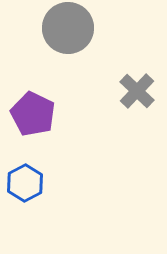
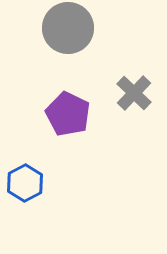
gray cross: moved 3 px left, 2 px down
purple pentagon: moved 35 px right
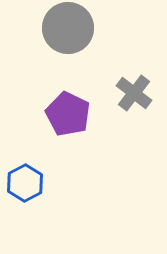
gray cross: rotated 6 degrees counterclockwise
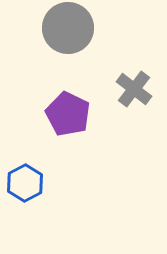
gray cross: moved 4 px up
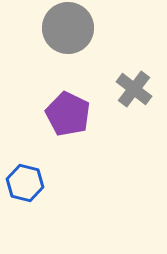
blue hexagon: rotated 18 degrees counterclockwise
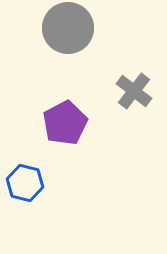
gray cross: moved 2 px down
purple pentagon: moved 3 px left, 9 px down; rotated 18 degrees clockwise
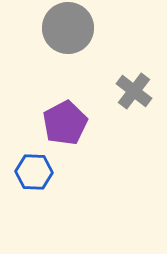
blue hexagon: moved 9 px right, 11 px up; rotated 12 degrees counterclockwise
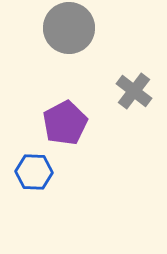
gray circle: moved 1 px right
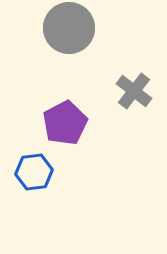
blue hexagon: rotated 9 degrees counterclockwise
